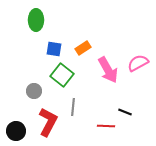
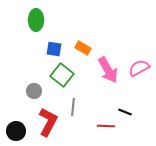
orange rectangle: rotated 63 degrees clockwise
pink semicircle: moved 1 px right, 5 px down
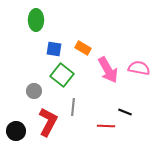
pink semicircle: rotated 40 degrees clockwise
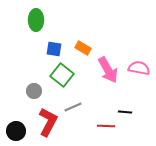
gray line: rotated 60 degrees clockwise
black line: rotated 16 degrees counterclockwise
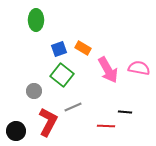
blue square: moved 5 px right; rotated 28 degrees counterclockwise
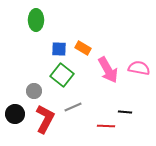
blue square: rotated 21 degrees clockwise
red L-shape: moved 3 px left, 3 px up
black circle: moved 1 px left, 17 px up
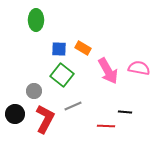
pink arrow: moved 1 px down
gray line: moved 1 px up
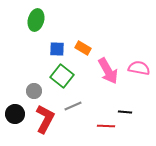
green ellipse: rotated 15 degrees clockwise
blue square: moved 2 px left
green square: moved 1 px down
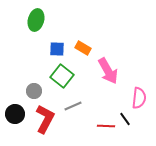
pink semicircle: moved 30 px down; rotated 85 degrees clockwise
black line: moved 7 px down; rotated 48 degrees clockwise
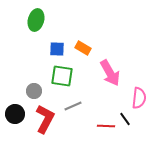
pink arrow: moved 2 px right, 2 px down
green square: rotated 30 degrees counterclockwise
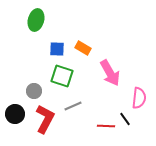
green square: rotated 10 degrees clockwise
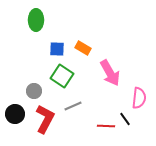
green ellipse: rotated 15 degrees counterclockwise
green square: rotated 15 degrees clockwise
